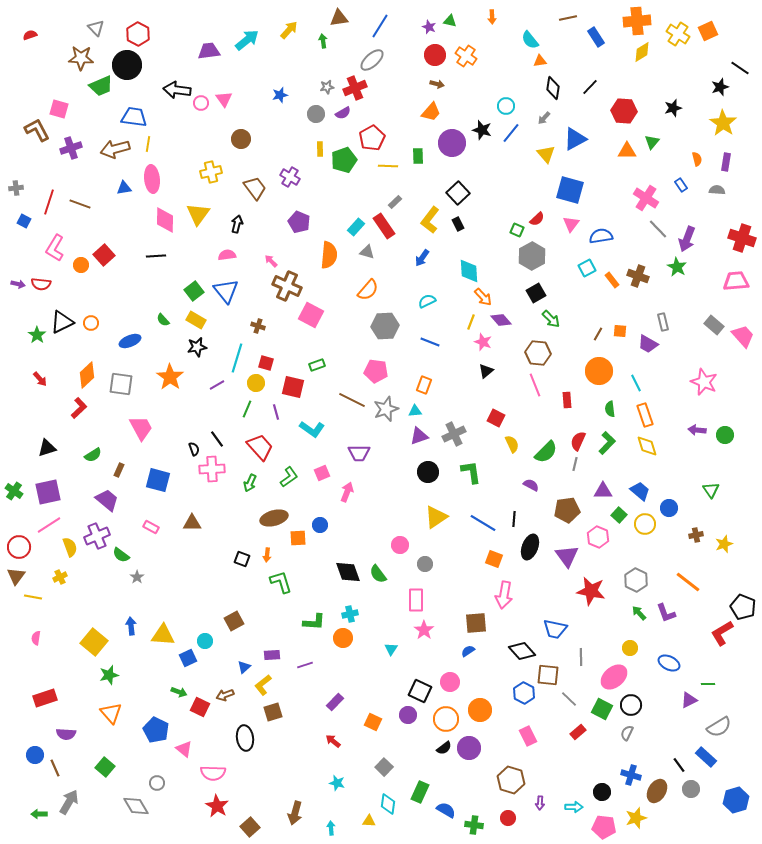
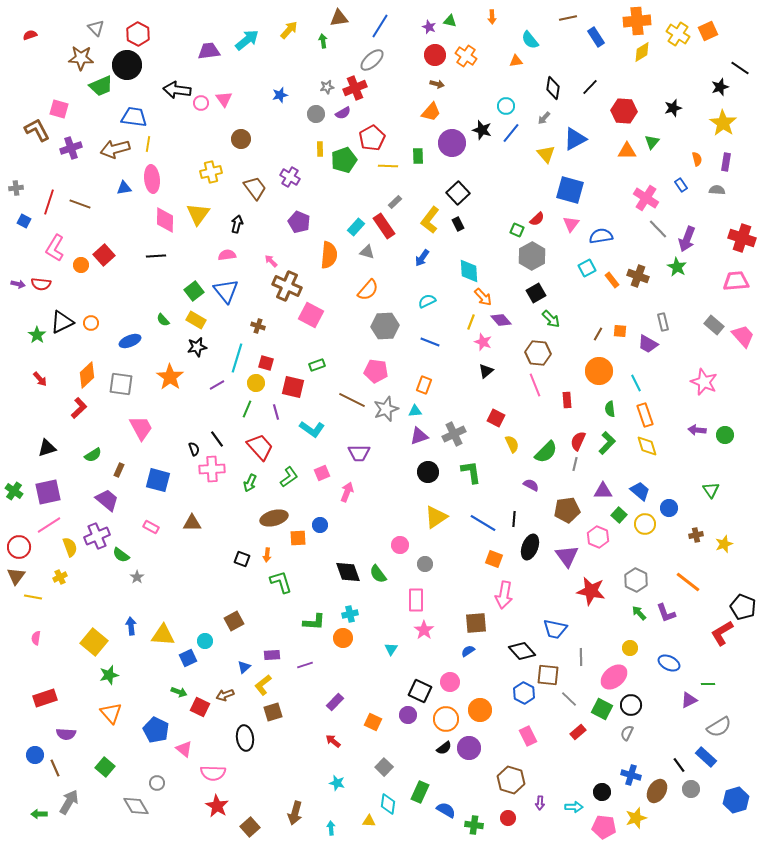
orange triangle at (540, 61): moved 24 px left
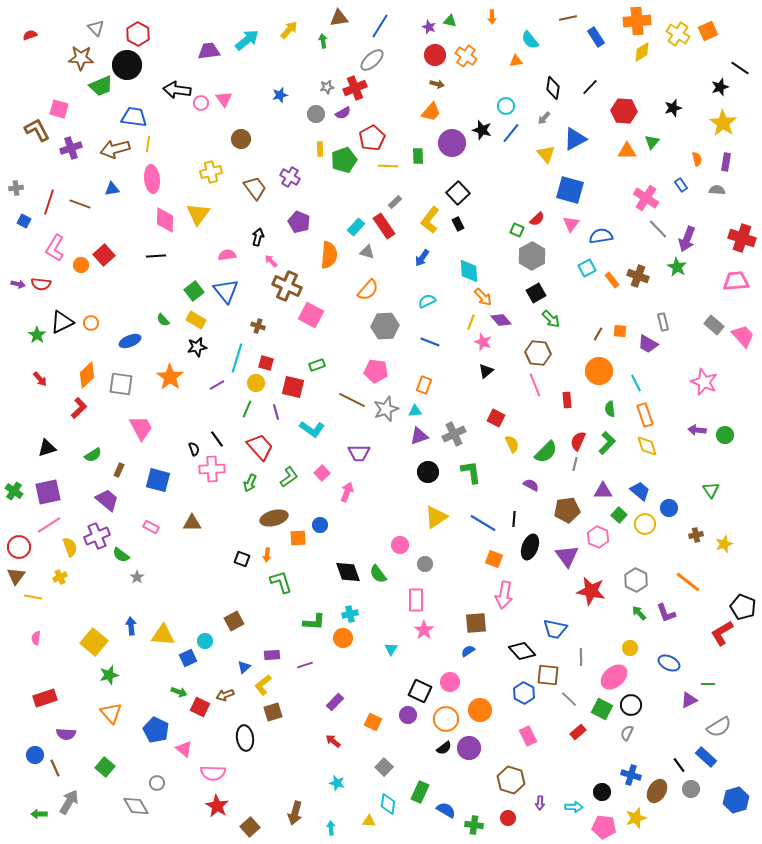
blue triangle at (124, 188): moved 12 px left, 1 px down
black arrow at (237, 224): moved 21 px right, 13 px down
pink square at (322, 473): rotated 21 degrees counterclockwise
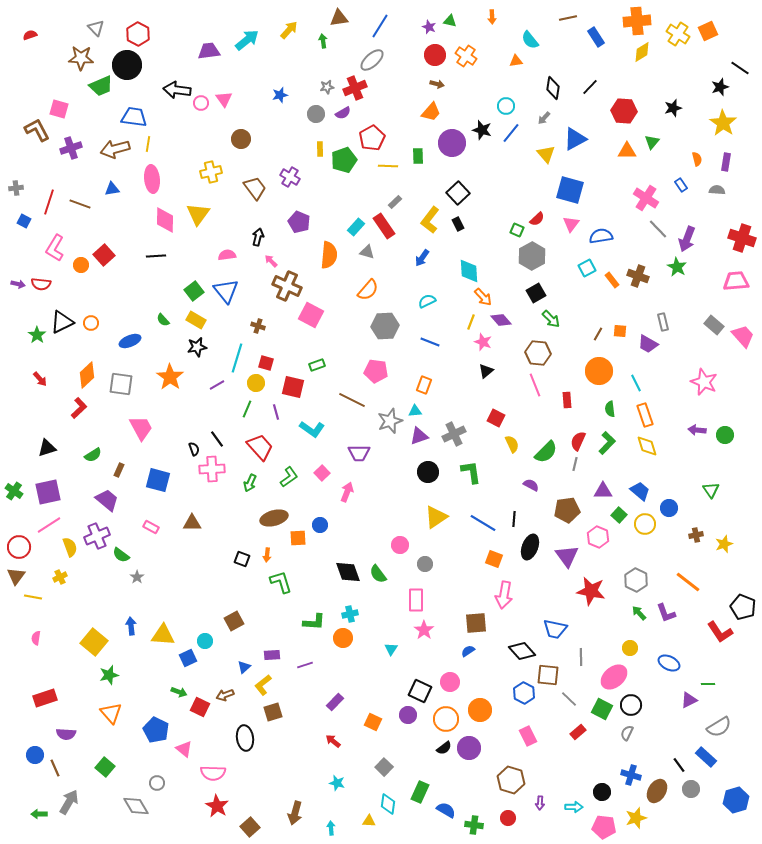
gray star at (386, 409): moved 4 px right, 12 px down
red L-shape at (722, 633): moved 2 px left, 1 px up; rotated 92 degrees counterclockwise
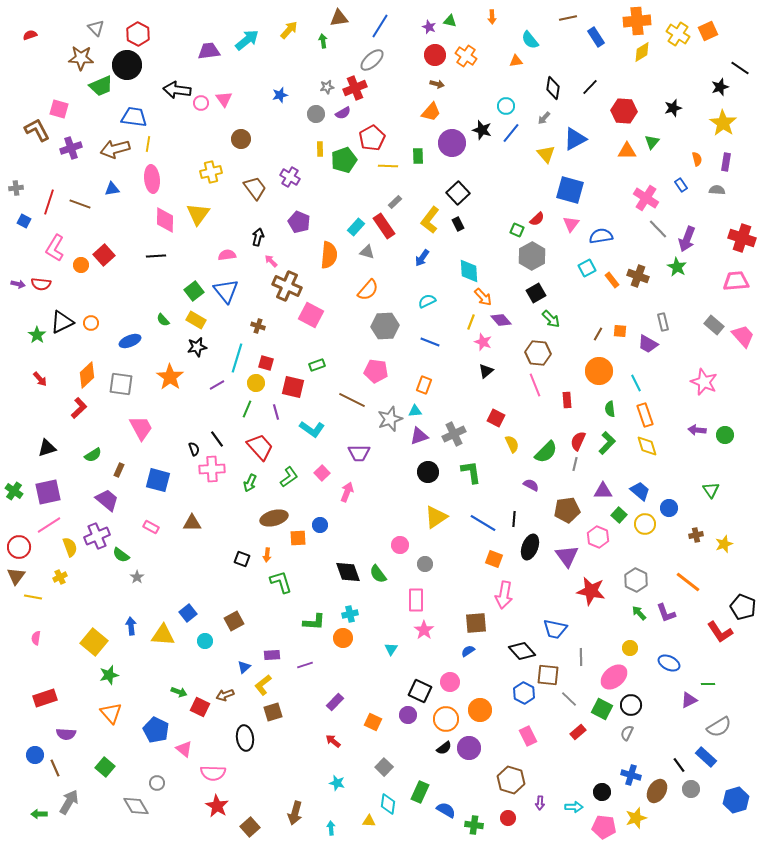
gray star at (390, 421): moved 2 px up
blue square at (188, 658): moved 45 px up; rotated 12 degrees counterclockwise
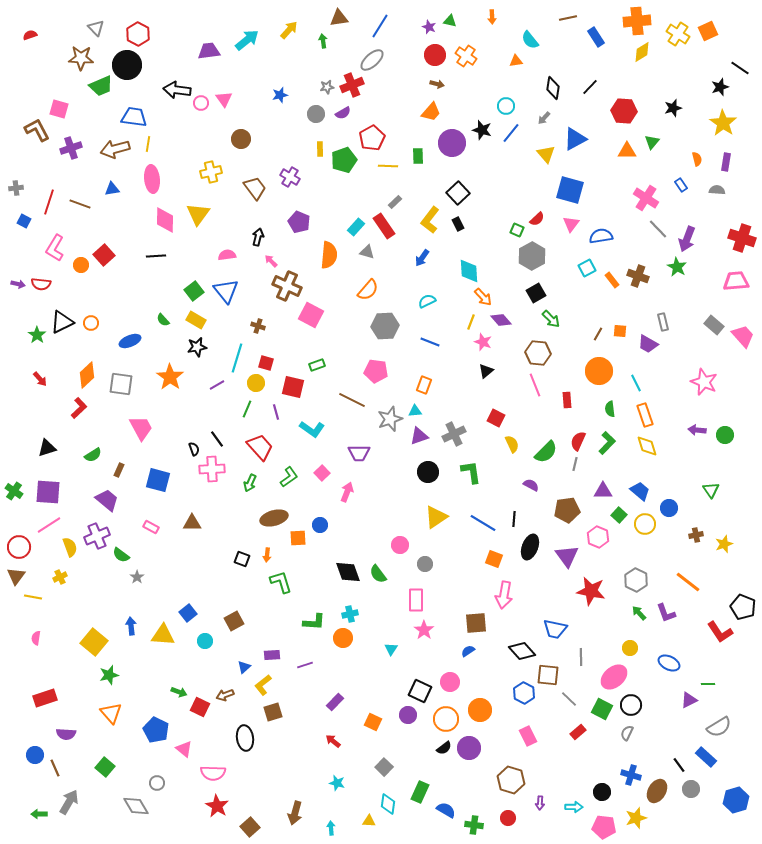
red cross at (355, 88): moved 3 px left, 3 px up
purple square at (48, 492): rotated 16 degrees clockwise
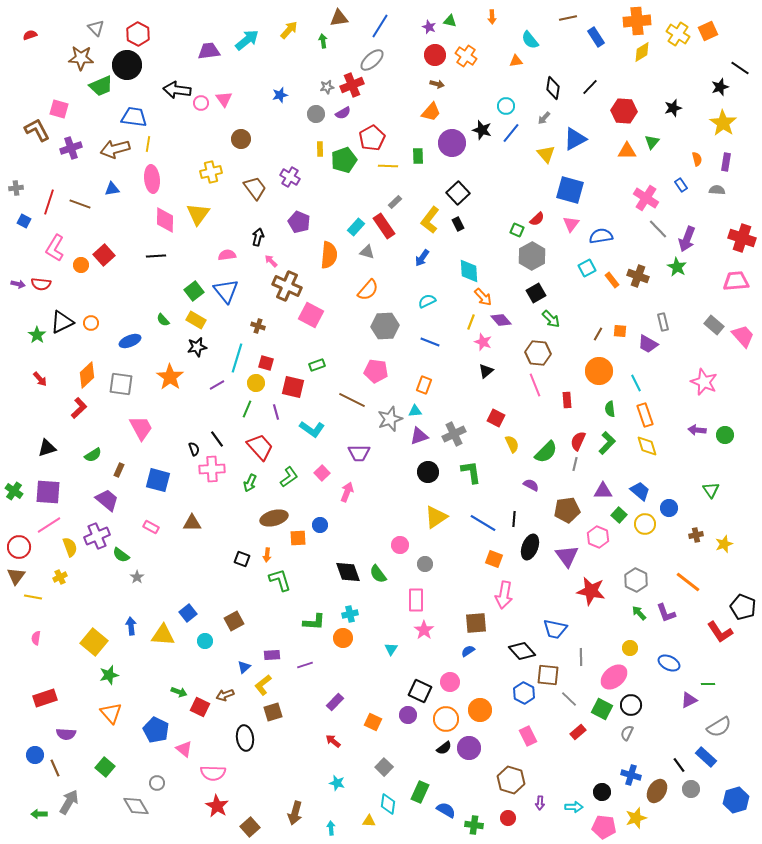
green L-shape at (281, 582): moved 1 px left, 2 px up
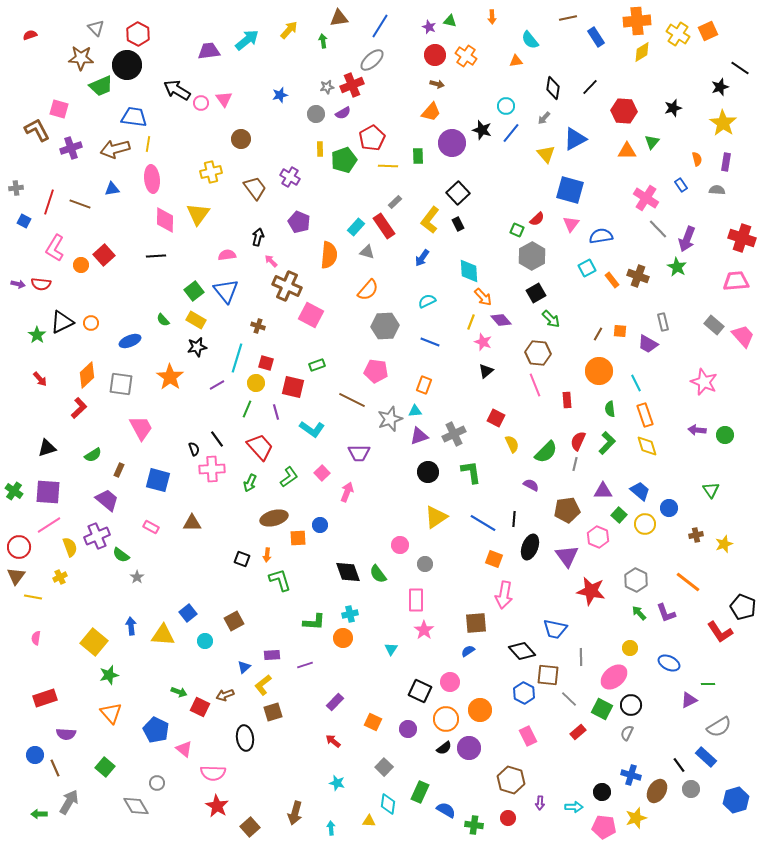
black arrow at (177, 90): rotated 24 degrees clockwise
purple circle at (408, 715): moved 14 px down
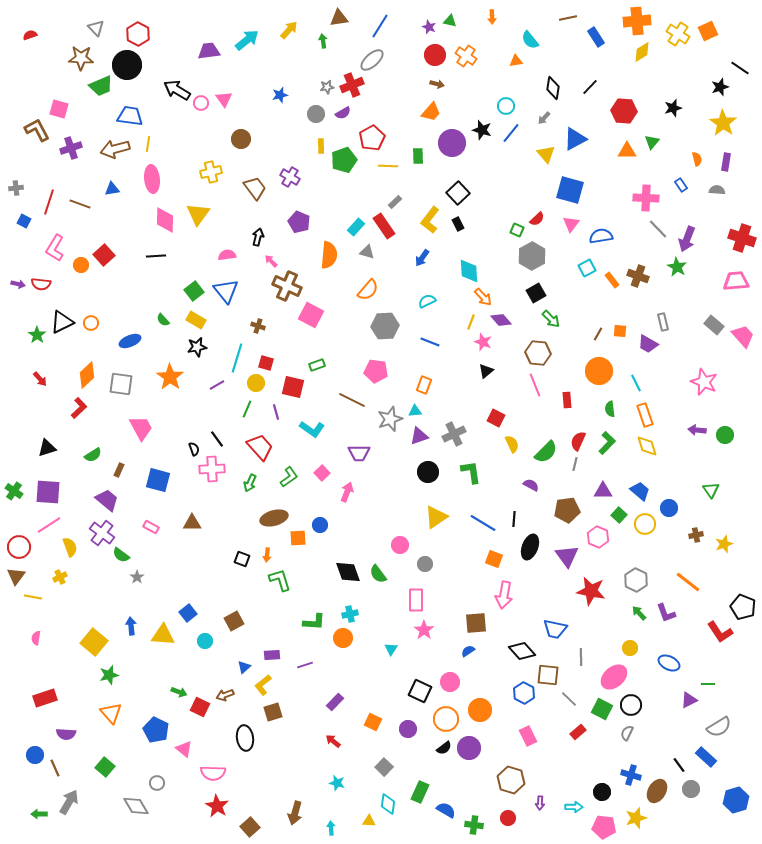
blue trapezoid at (134, 117): moved 4 px left, 1 px up
yellow rectangle at (320, 149): moved 1 px right, 3 px up
pink cross at (646, 198): rotated 30 degrees counterclockwise
purple cross at (97, 536): moved 5 px right, 3 px up; rotated 30 degrees counterclockwise
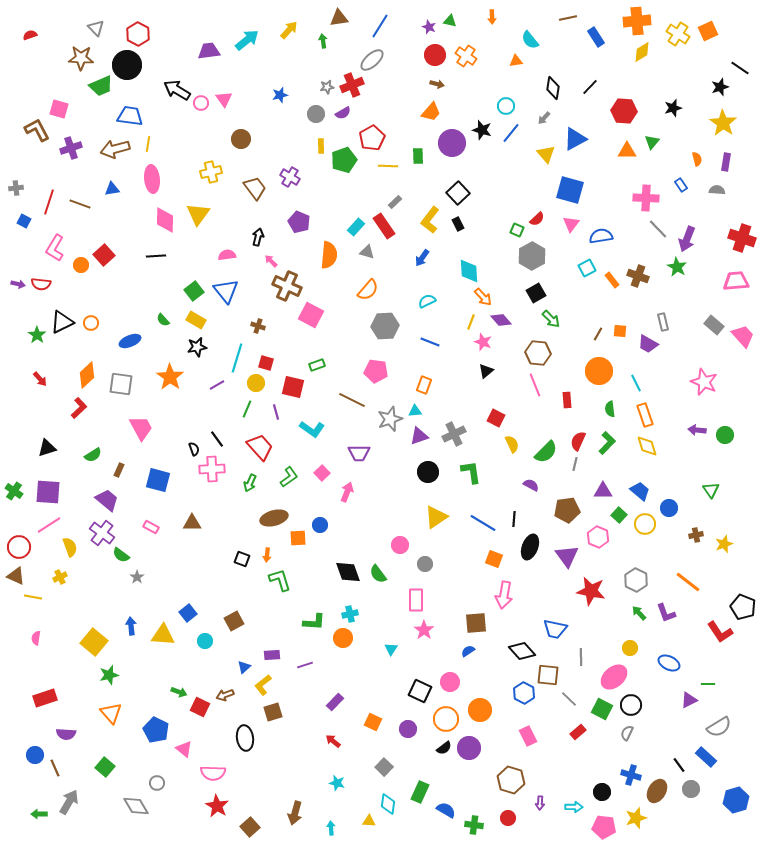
brown triangle at (16, 576): rotated 42 degrees counterclockwise
